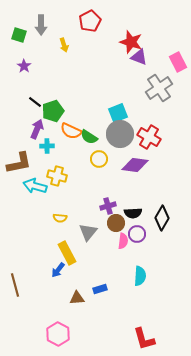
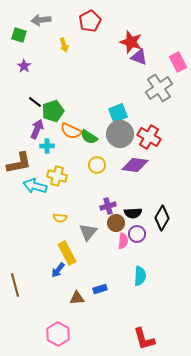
gray arrow: moved 5 px up; rotated 84 degrees clockwise
yellow circle: moved 2 px left, 6 px down
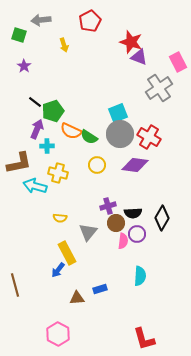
yellow cross: moved 1 px right, 3 px up
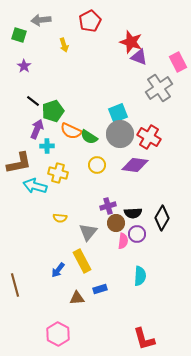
black line: moved 2 px left, 1 px up
yellow rectangle: moved 15 px right, 8 px down
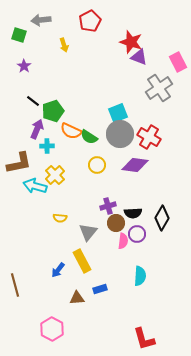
yellow cross: moved 3 px left, 2 px down; rotated 30 degrees clockwise
pink hexagon: moved 6 px left, 5 px up
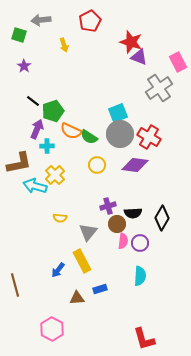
brown circle: moved 1 px right, 1 px down
purple circle: moved 3 px right, 9 px down
